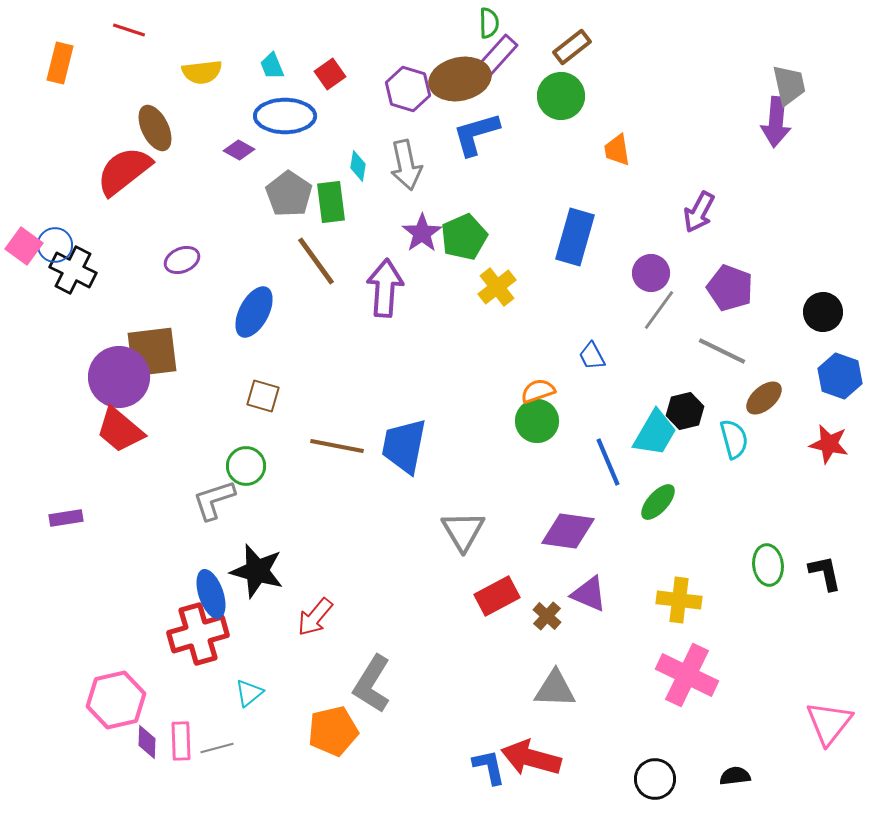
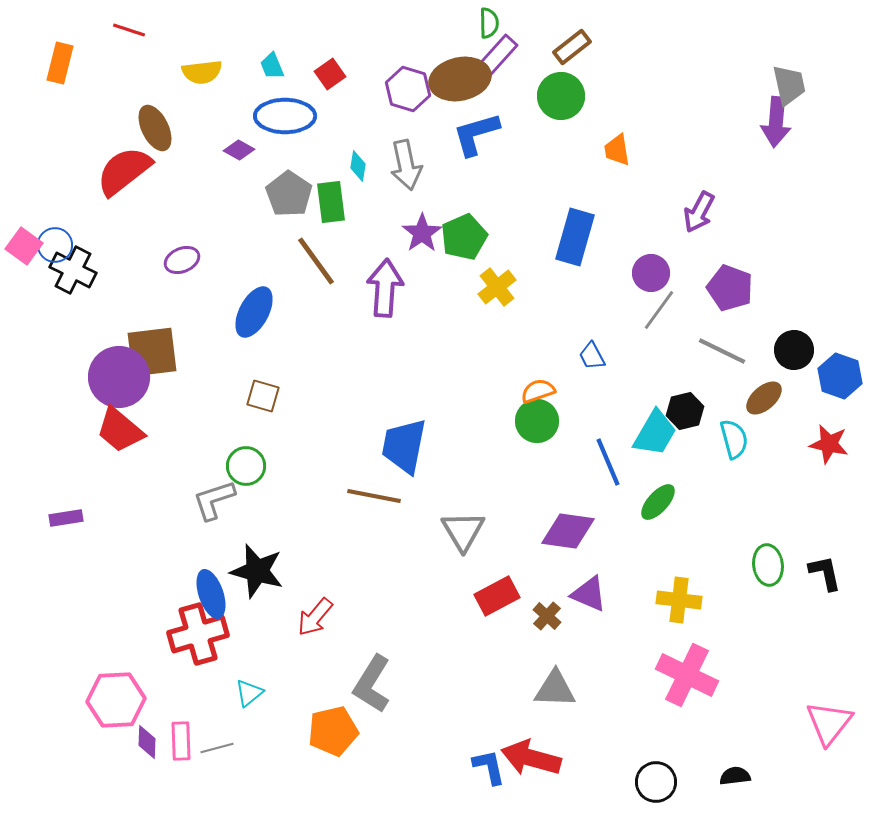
black circle at (823, 312): moved 29 px left, 38 px down
brown line at (337, 446): moved 37 px right, 50 px down
pink hexagon at (116, 700): rotated 10 degrees clockwise
black circle at (655, 779): moved 1 px right, 3 px down
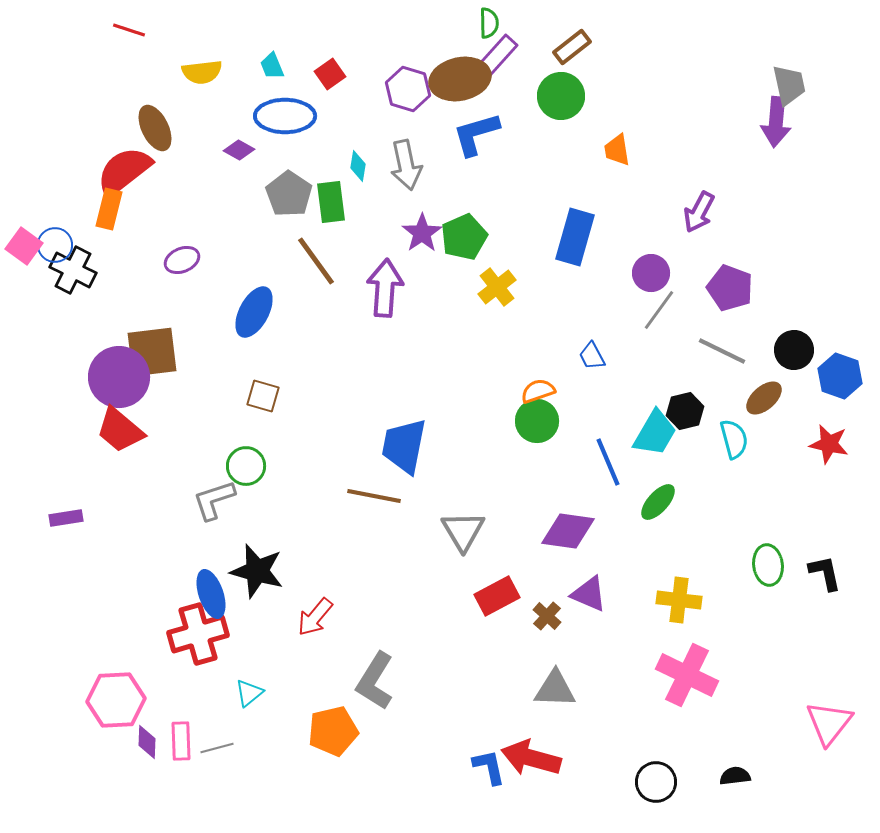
orange rectangle at (60, 63): moved 49 px right, 146 px down
gray L-shape at (372, 684): moved 3 px right, 3 px up
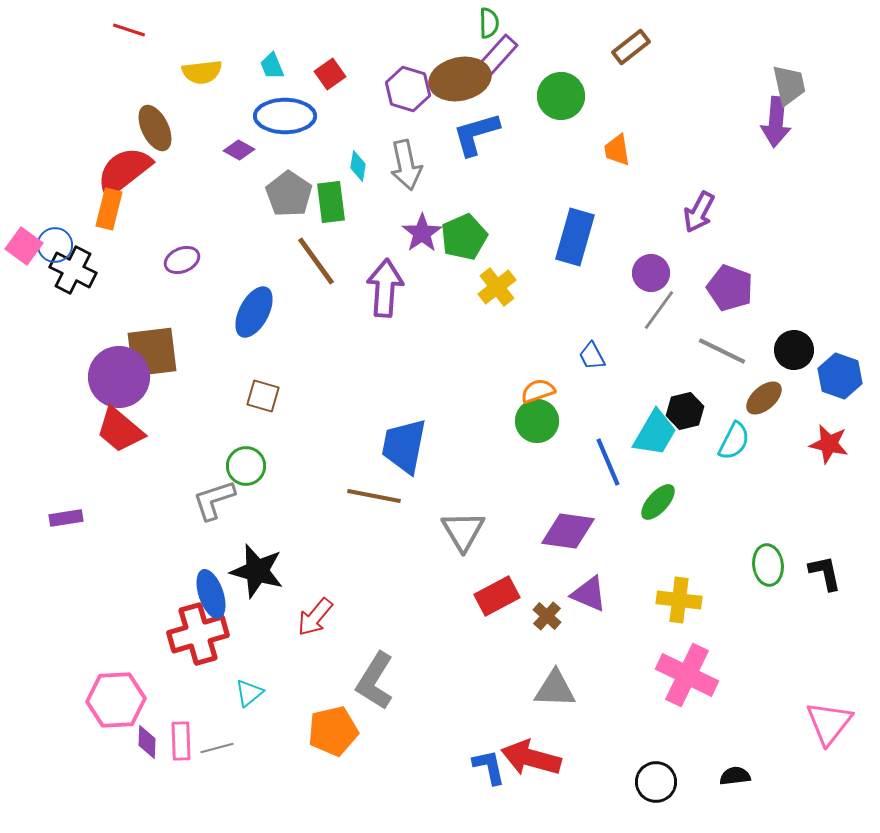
brown rectangle at (572, 47): moved 59 px right
cyan semicircle at (734, 439): moved 2 px down; rotated 42 degrees clockwise
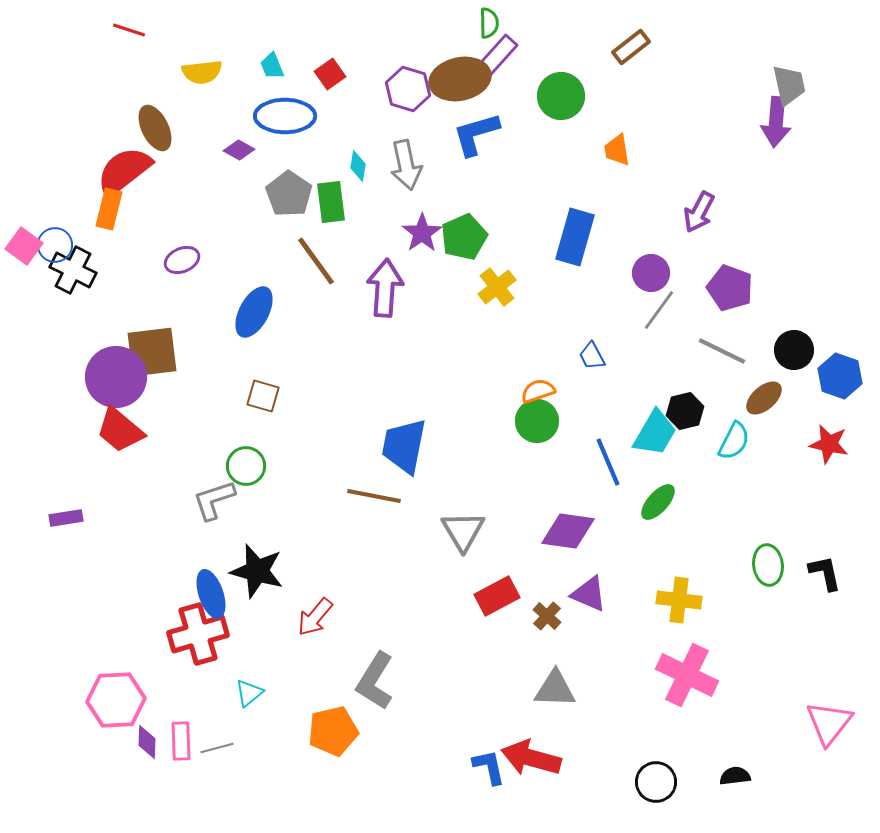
purple circle at (119, 377): moved 3 px left
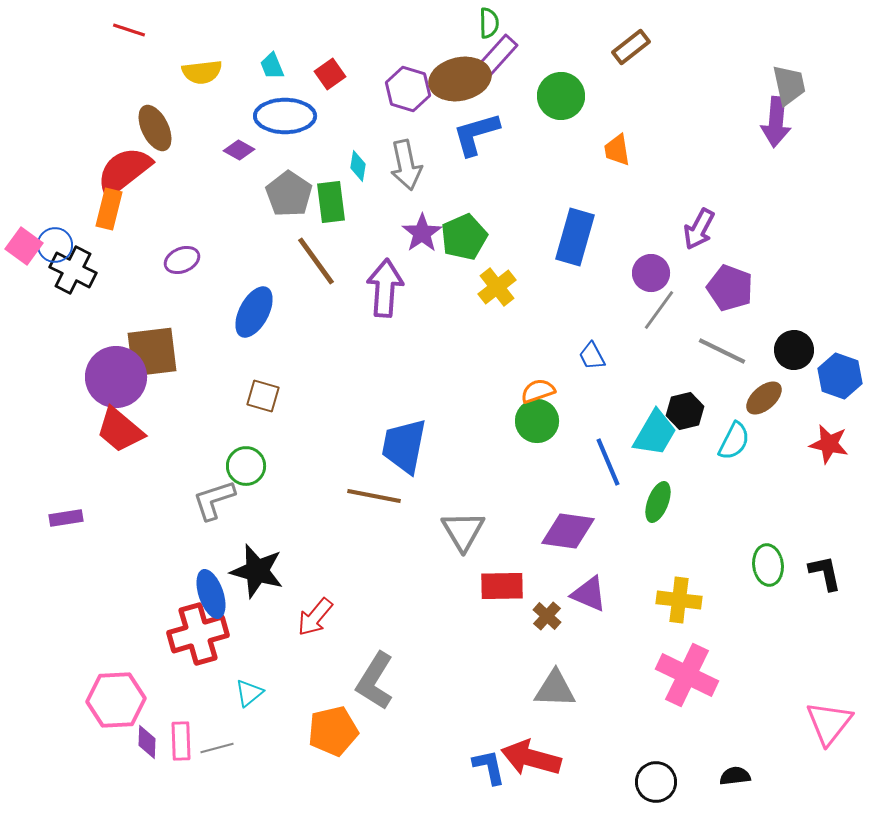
purple arrow at (699, 212): moved 17 px down
green ellipse at (658, 502): rotated 21 degrees counterclockwise
red rectangle at (497, 596): moved 5 px right, 10 px up; rotated 27 degrees clockwise
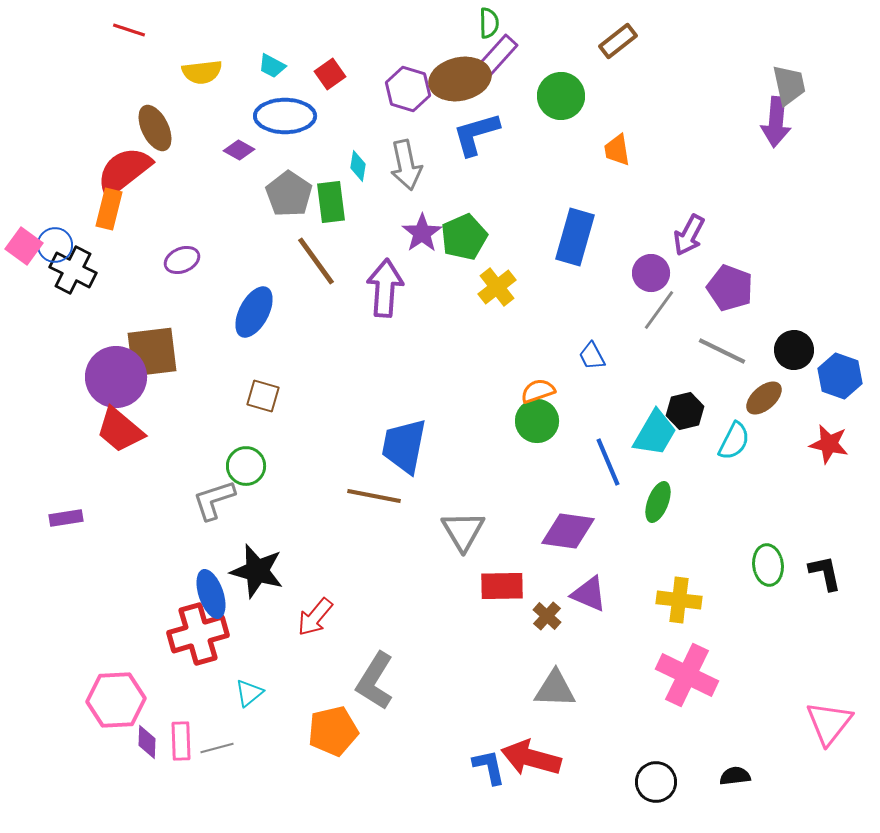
brown rectangle at (631, 47): moved 13 px left, 6 px up
cyan trapezoid at (272, 66): rotated 40 degrees counterclockwise
purple arrow at (699, 229): moved 10 px left, 6 px down
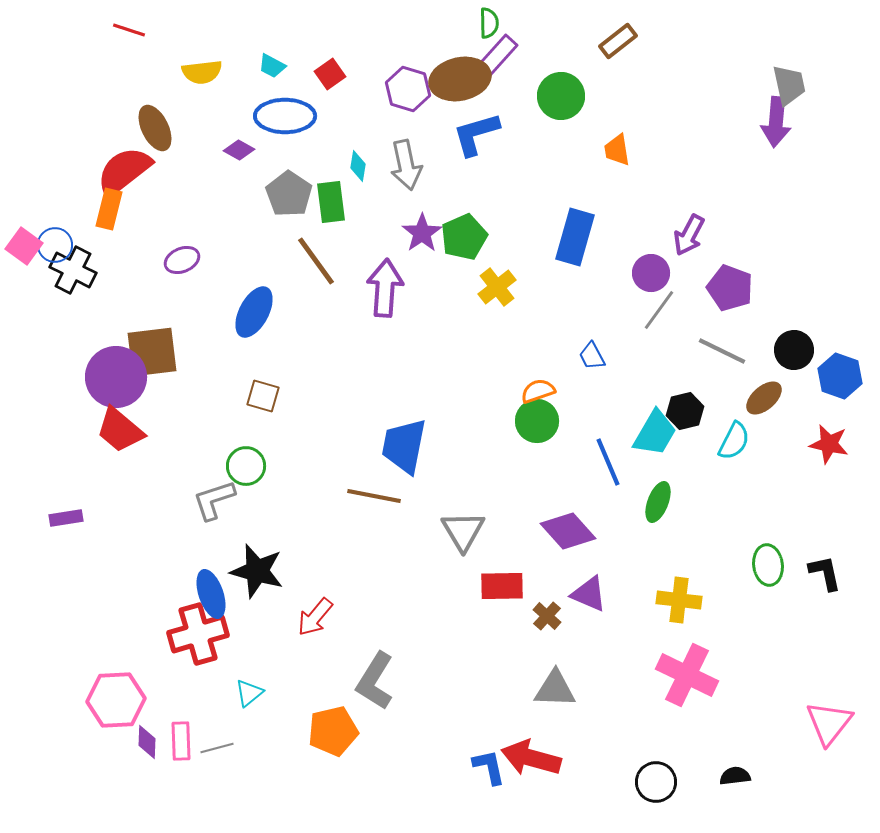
purple diamond at (568, 531): rotated 40 degrees clockwise
